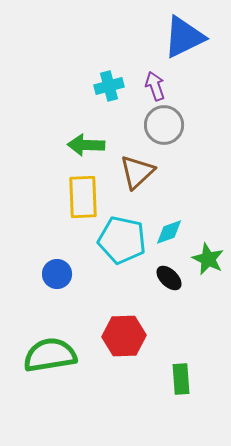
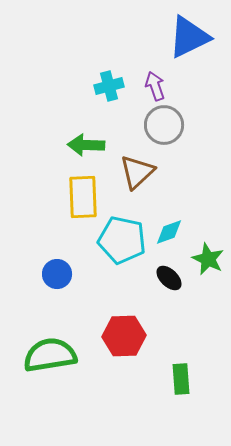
blue triangle: moved 5 px right
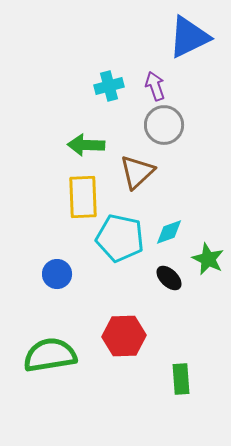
cyan pentagon: moved 2 px left, 2 px up
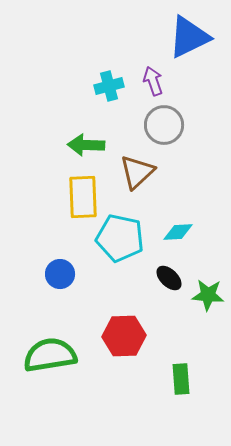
purple arrow: moved 2 px left, 5 px up
cyan diamond: moved 9 px right; rotated 16 degrees clockwise
green star: moved 36 px down; rotated 20 degrees counterclockwise
blue circle: moved 3 px right
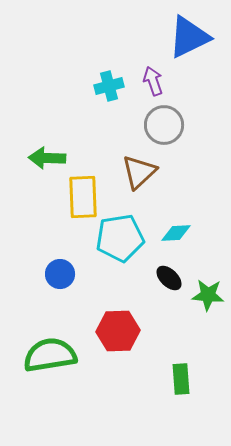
green arrow: moved 39 px left, 13 px down
brown triangle: moved 2 px right
cyan diamond: moved 2 px left, 1 px down
cyan pentagon: rotated 21 degrees counterclockwise
red hexagon: moved 6 px left, 5 px up
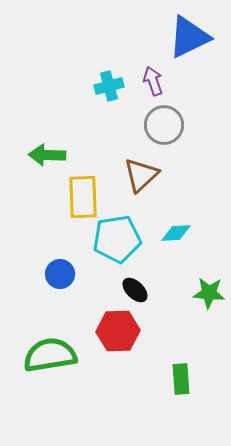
green arrow: moved 3 px up
brown triangle: moved 2 px right, 3 px down
cyan pentagon: moved 3 px left, 1 px down
black ellipse: moved 34 px left, 12 px down
green star: moved 1 px right, 2 px up
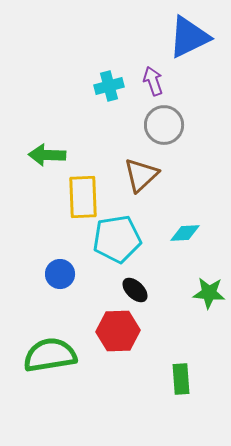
cyan diamond: moved 9 px right
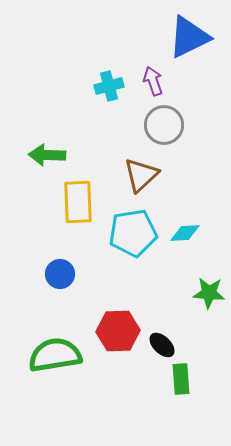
yellow rectangle: moved 5 px left, 5 px down
cyan pentagon: moved 16 px right, 6 px up
black ellipse: moved 27 px right, 55 px down
green semicircle: moved 5 px right
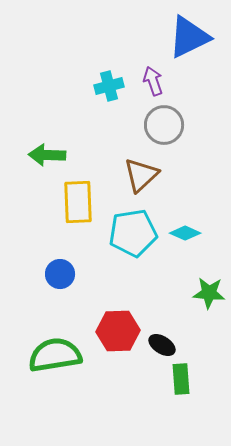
cyan diamond: rotated 28 degrees clockwise
black ellipse: rotated 12 degrees counterclockwise
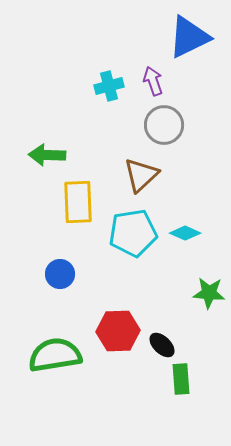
black ellipse: rotated 12 degrees clockwise
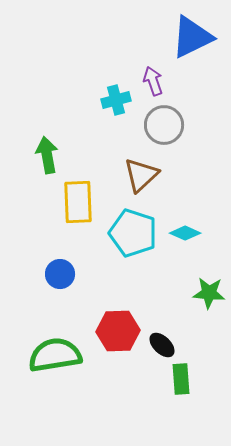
blue triangle: moved 3 px right
cyan cross: moved 7 px right, 14 px down
green arrow: rotated 78 degrees clockwise
cyan pentagon: rotated 27 degrees clockwise
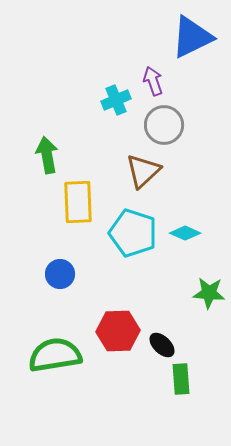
cyan cross: rotated 8 degrees counterclockwise
brown triangle: moved 2 px right, 4 px up
